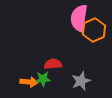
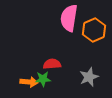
pink semicircle: moved 10 px left
red semicircle: moved 1 px left
gray star: moved 8 px right, 4 px up
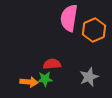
green star: moved 2 px right
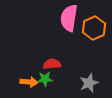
orange hexagon: moved 2 px up
gray star: moved 6 px down
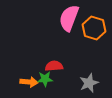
pink semicircle: rotated 12 degrees clockwise
orange hexagon: rotated 20 degrees counterclockwise
red semicircle: moved 2 px right, 2 px down
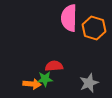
pink semicircle: rotated 20 degrees counterclockwise
orange arrow: moved 3 px right, 2 px down
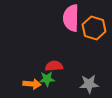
pink semicircle: moved 2 px right
green star: moved 2 px right
gray star: moved 1 px down; rotated 18 degrees clockwise
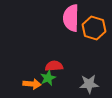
green star: moved 1 px right, 1 px up; rotated 21 degrees counterclockwise
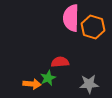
orange hexagon: moved 1 px left, 1 px up
red semicircle: moved 6 px right, 4 px up
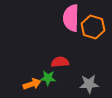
green star: rotated 28 degrees clockwise
orange arrow: rotated 24 degrees counterclockwise
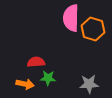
orange hexagon: moved 2 px down
red semicircle: moved 24 px left
orange arrow: moved 7 px left; rotated 30 degrees clockwise
